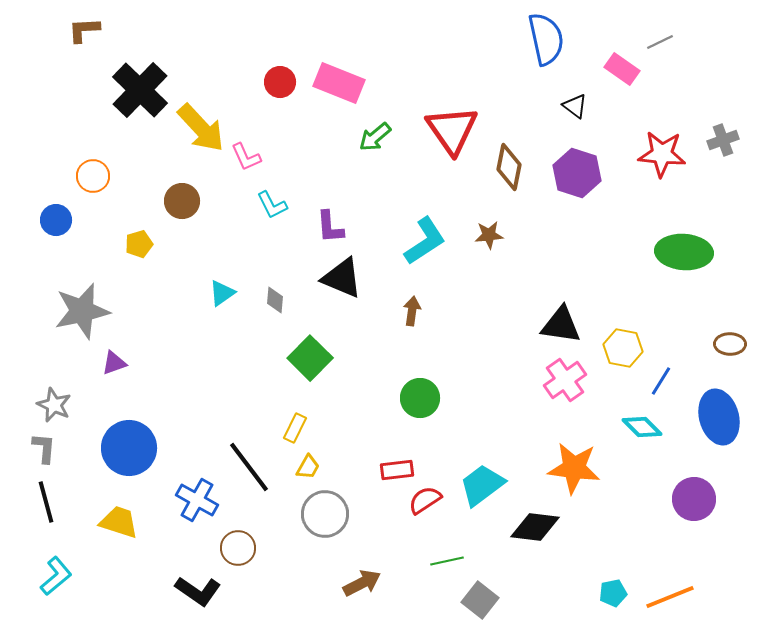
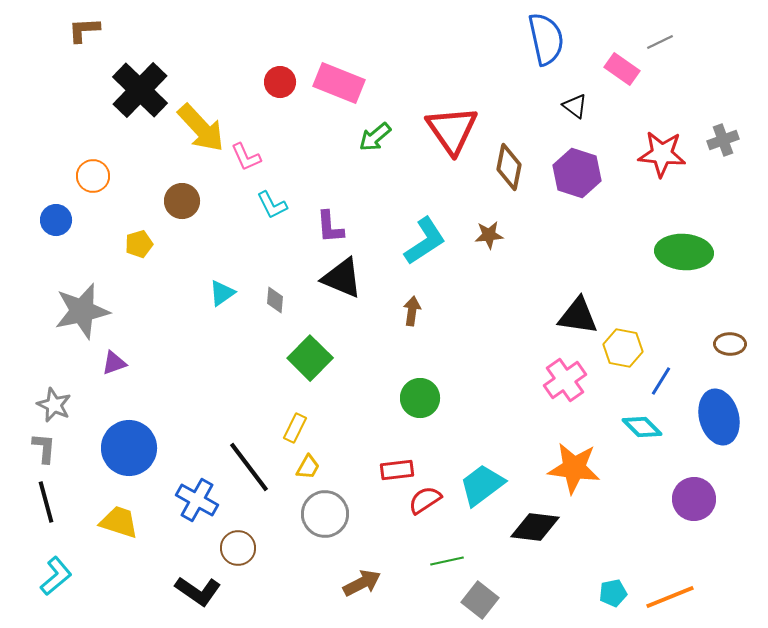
black triangle at (561, 325): moved 17 px right, 9 px up
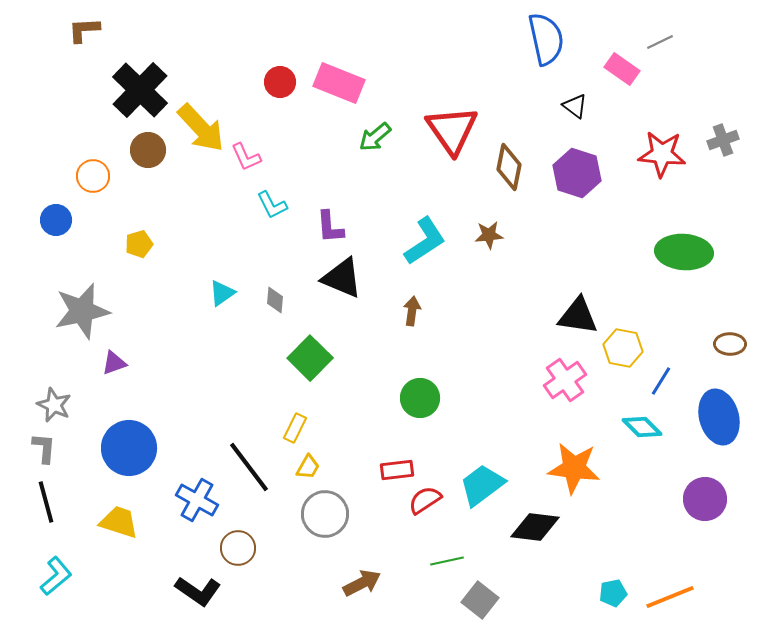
brown circle at (182, 201): moved 34 px left, 51 px up
purple circle at (694, 499): moved 11 px right
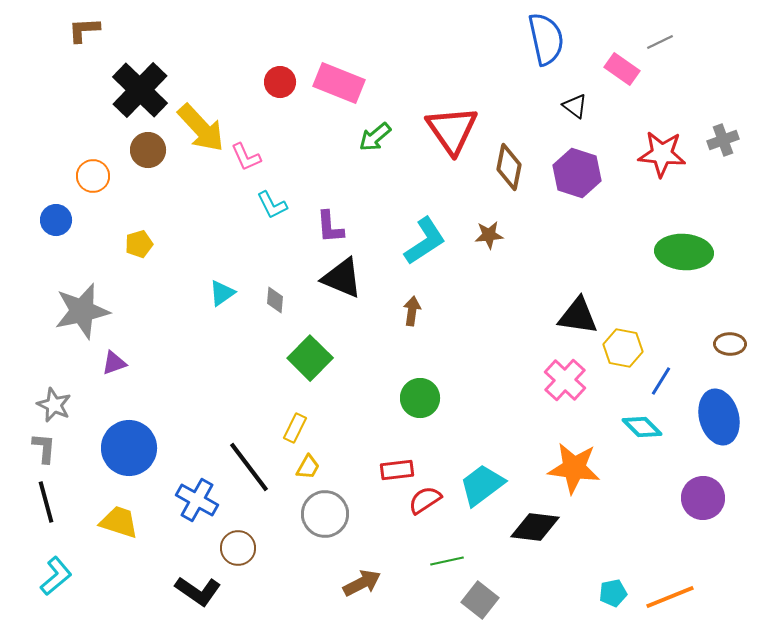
pink cross at (565, 380): rotated 12 degrees counterclockwise
purple circle at (705, 499): moved 2 px left, 1 px up
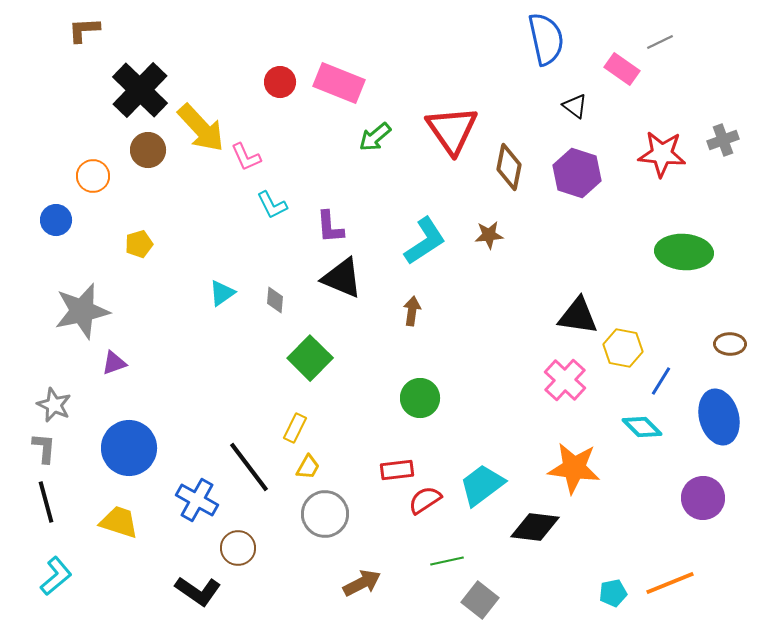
orange line at (670, 597): moved 14 px up
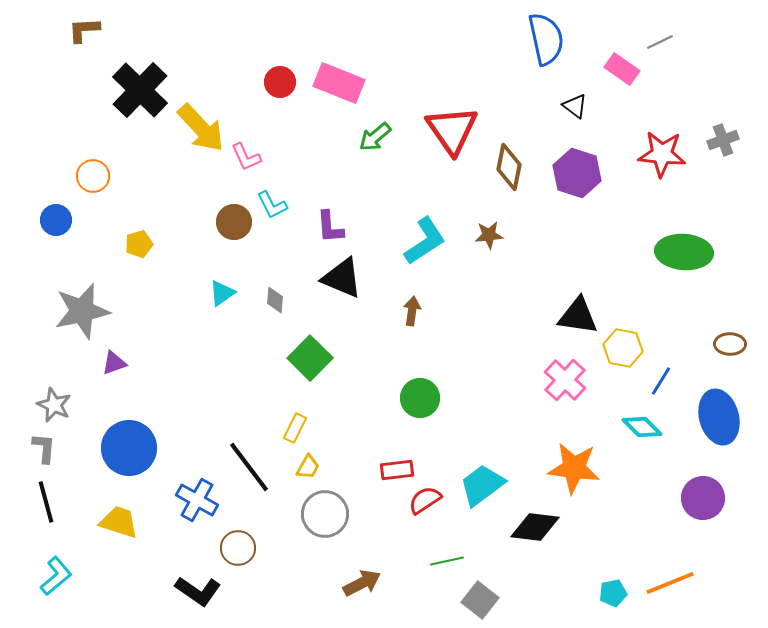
brown circle at (148, 150): moved 86 px right, 72 px down
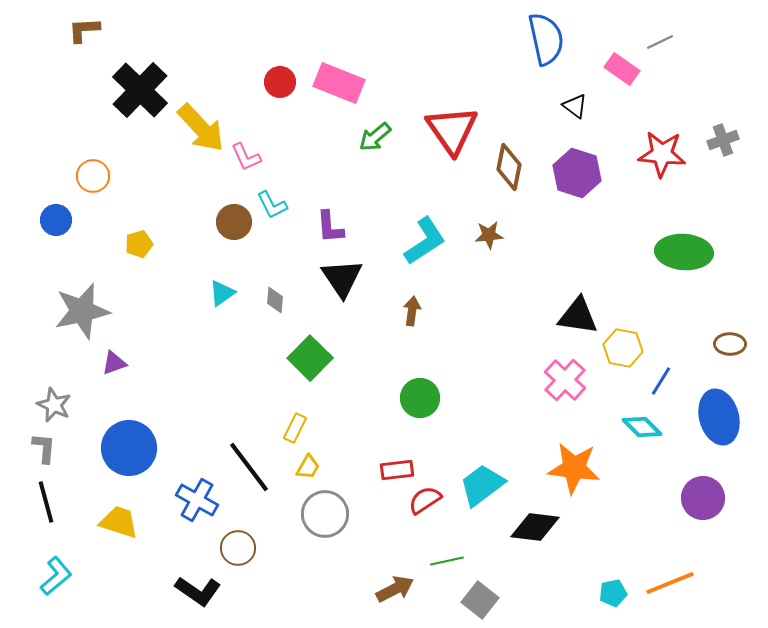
black triangle at (342, 278): rotated 33 degrees clockwise
brown arrow at (362, 583): moved 33 px right, 6 px down
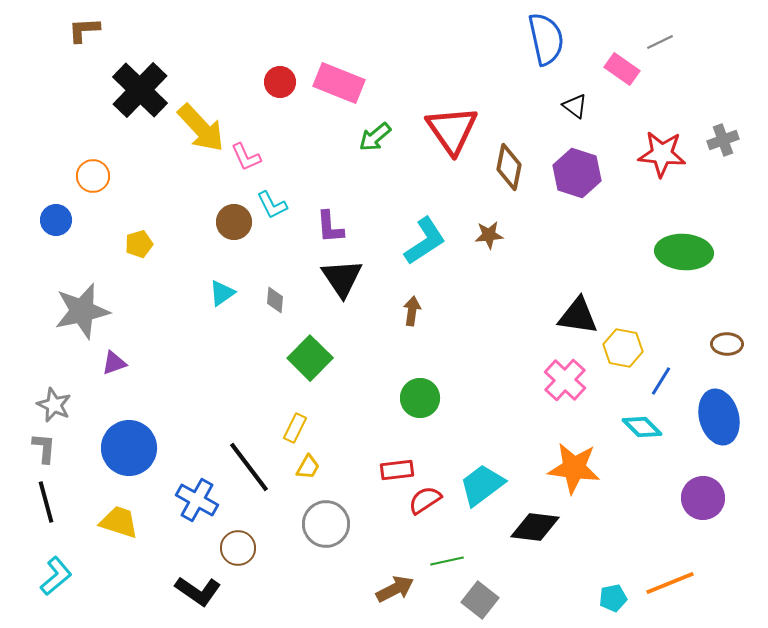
brown ellipse at (730, 344): moved 3 px left
gray circle at (325, 514): moved 1 px right, 10 px down
cyan pentagon at (613, 593): moved 5 px down
